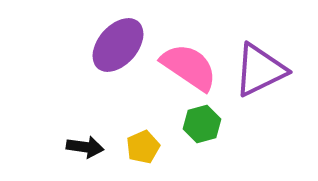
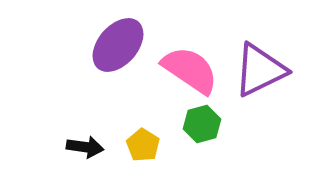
pink semicircle: moved 1 px right, 3 px down
yellow pentagon: moved 2 px up; rotated 16 degrees counterclockwise
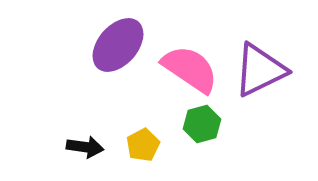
pink semicircle: moved 1 px up
yellow pentagon: rotated 12 degrees clockwise
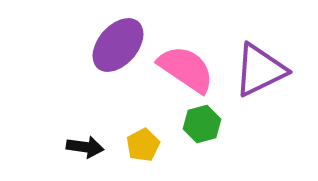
pink semicircle: moved 4 px left
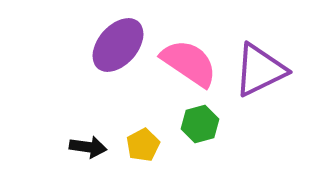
pink semicircle: moved 3 px right, 6 px up
green hexagon: moved 2 px left
black arrow: moved 3 px right
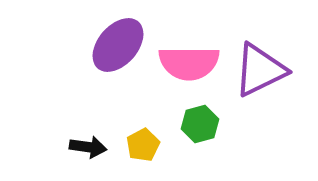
pink semicircle: rotated 146 degrees clockwise
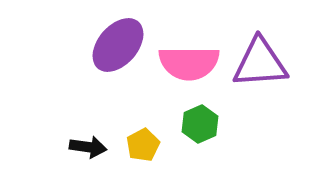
purple triangle: moved 7 px up; rotated 22 degrees clockwise
green hexagon: rotated 9 degrees counterclockwise
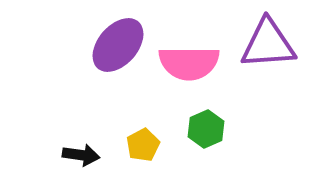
purple triangle: moved 8 px right, 19 px up
green hexagon: moved 6 px right, 5 px down
black arrow: moved 7 px left, 8 px down
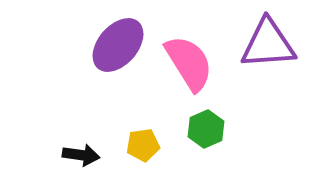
pink semicircle: rotated 122 degrees counterclockwise
yellow pentagon: rotated 20 degrees clockwise
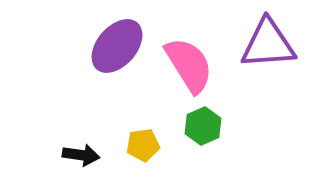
purple ellipse: moved 1 px left, 1 px down
pink semicircle: moved 2 px down
green hexagon: moved 3 px left, 3 px up
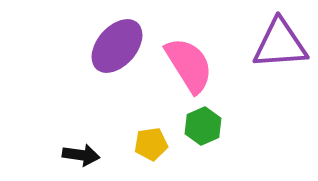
purple triangle: moved 12 px right
yellow pentagon: moved 8 px right, 1 px up
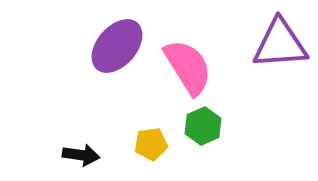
pink semicircle: moved 1 px left, 2 px down
